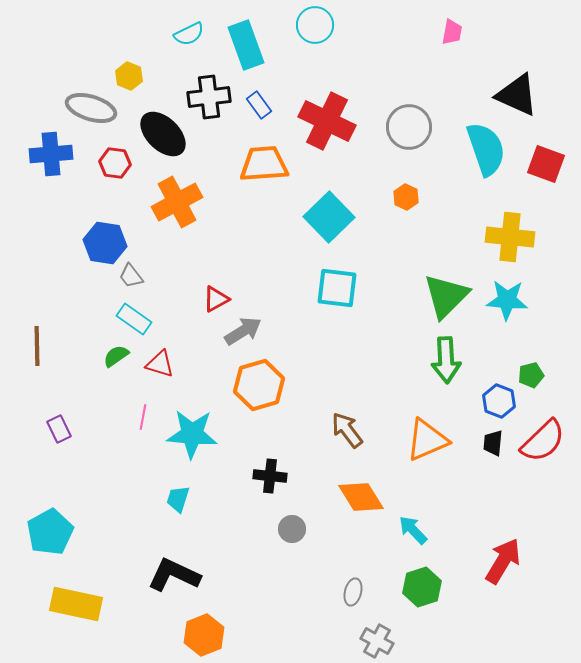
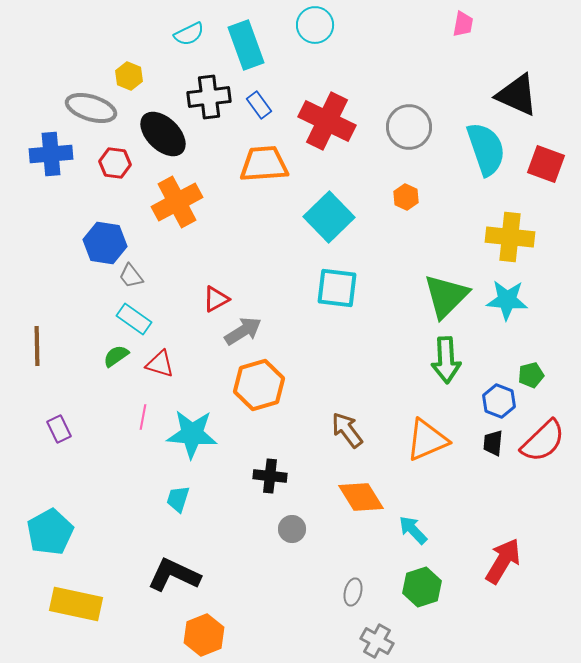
pink trapezoid at (452, 32): moved 11 px right, 8 px up
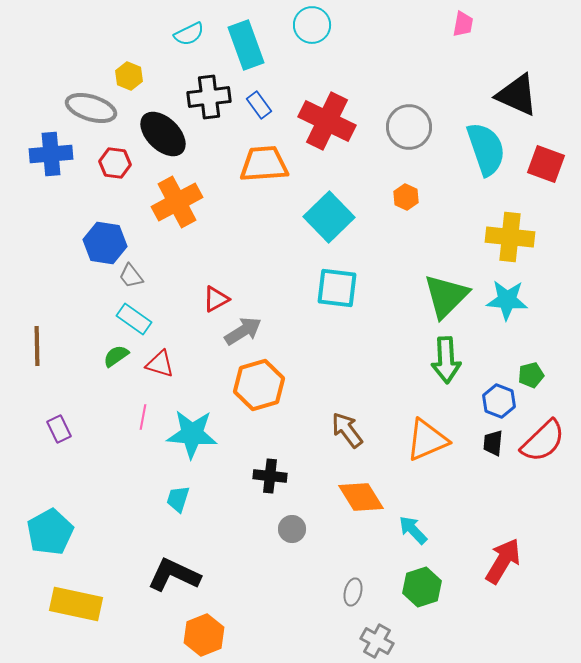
cyan circle at (315, 25): moved 3 px left
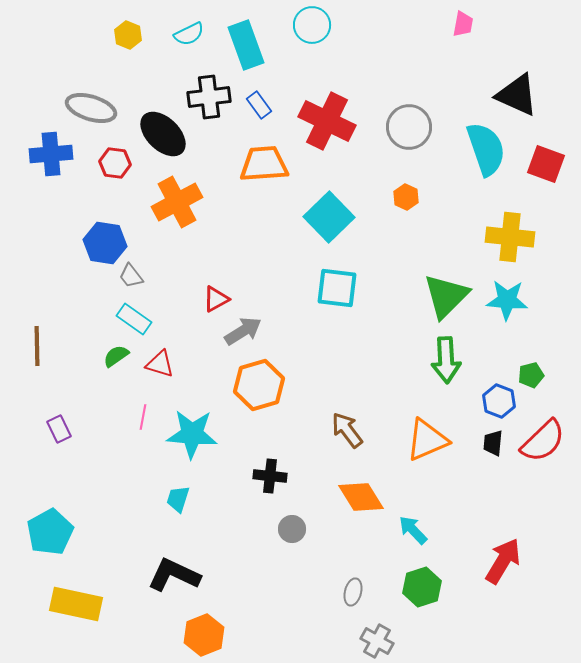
yellow hexagon at (129, 76): moved 1 px left, 41 px up
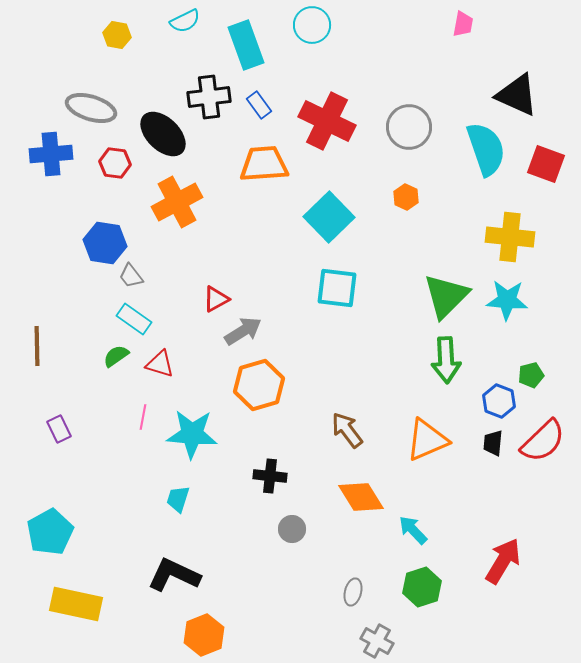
cyan semicircle at (189, 34): moved 4 px left, 13 px up
yellow hexagon at (128, 35): moved 11 px left; rotated 12 degrees counterclockwise
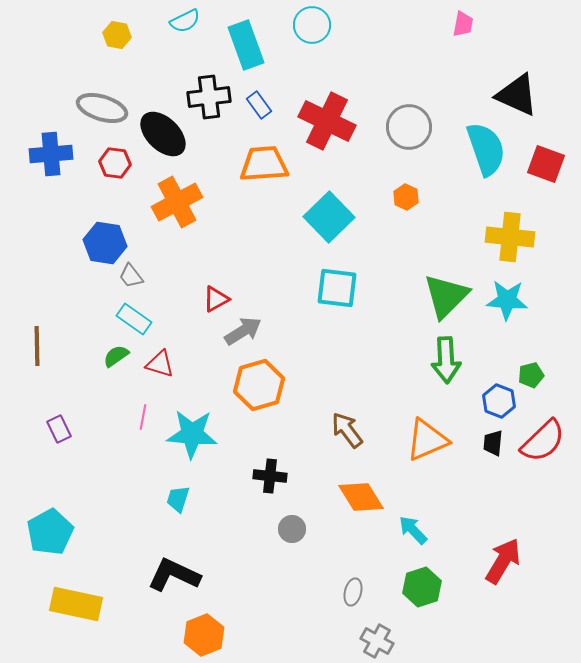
gray ellipse at (91, 108): moved 11 px right
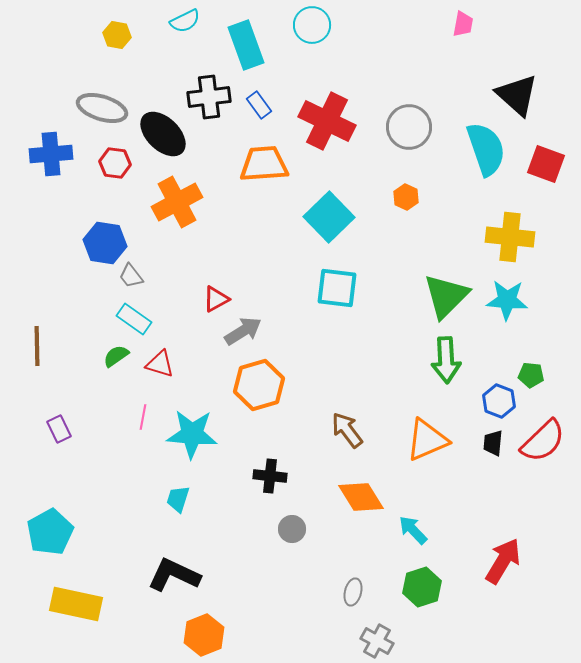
black triangle at (517, 95): rotated 18 degrees clockwise
green pentagon at (531, 375): rotated 20 degrees clockwise
